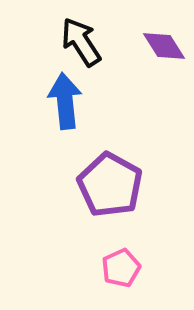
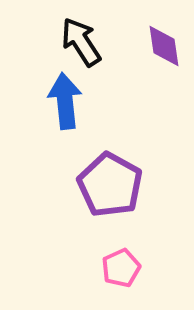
purple diamond: rotated 24 degrees clockwise
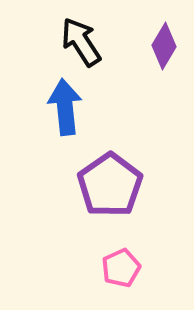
purple diamond: rotated 39 degrees clockwise
blue arrow: moved 6 px down
purple pentagon: rotated 8 degrees clockwise
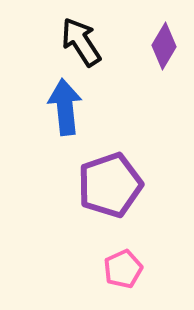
purple pentagon: rotated 16 degrees clockwise
pink pentagon: moved 2 px right, 1 px down
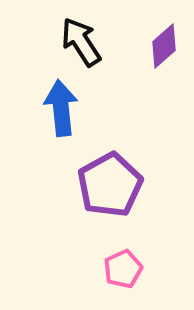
purple diamond: rotated 18 degrees clockwise
blue arrow: moved 4 px left, 1 px down
purple pentagon: rotated 10 degrees counterclockwise
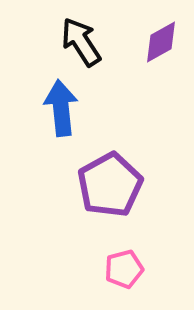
purple diamond: moved 3 px left, 4 px up; rotated 12 degrees clockwise
pink pentagon: moved 1 px right; rotated 9 degrees clockwise
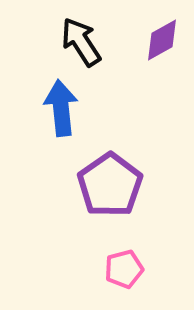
purple diamond: moved 1 px right, 2 px up
purple pentagon: rotated 6 degrees counterclockwise
